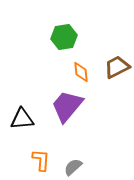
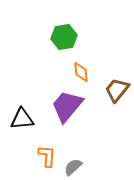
brown trapezoid: moved 23 px down; rotated 24 degrees counterclockwise
orange L-shape: moved 6 px right, 4 px up
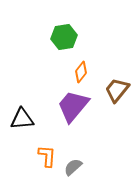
orange diamond: rotated 45 degrees clockwise
purple trapezoid: moved 6 px right
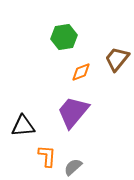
orange diamond: rotated 30 degrees clockwise
brown trapezoid: moved 31 px up
purple trapezoid: moved 6 px down
black triangle: moved 1 px right, 7 px down
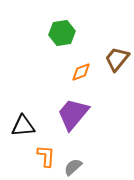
green hexagon: moved 2 px left, 4 px up
purple trapezoid: moved 2 px down
orange L-shape: moved 1 px left
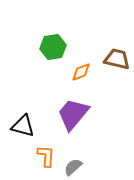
green hexagon: moved 9 px left, 14 px down
brown trapezoid: rotated 64 degrees clockwise
black triangle: rotated 20 degrees clockwise
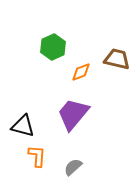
green hexagon: rotated 15 degrees counterclockwise
orange L-shape: moved 9 px left
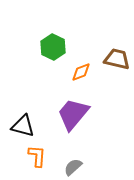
green hexagon: rotated 10 degrees counterclockwise
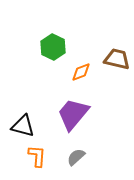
gray semicircle: moved 3 px right, 10 px up
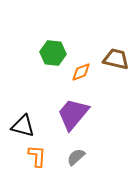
green hexagon: moved 6 px down; rotated 20 degrees counterclockwise
brown trapezoid: moved 1 px left
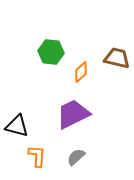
green hexagon: moved 2 px left, 1 px up
brown trapezoid: moved 1 px right, 1 px up
orange diamond: rotated 20 degrees counterclockwise
purple trapezoid: rotated 24 degrees clockwise
black triangle: moved 6 px left
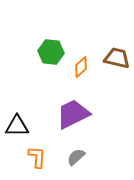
orange diamond: moved 5 px up
black triangle: rotated 15 degrees counterclockwise
orange L-shape: moved 1 px down
